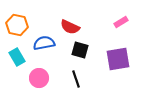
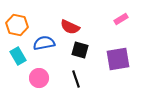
pink rectangle: moved 3 px up
cyan rectangle: moved 1 px right, 1 px up
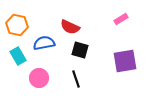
purple square: moved 7 px right, 2 px down
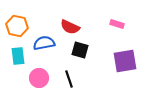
pink rectangle: moved 4 px left, 5 px down; rotated 48 degrees clockwise
orange hexagon: moved 1 px down
cyan rectangle: rotated 24 degrees clockwise
black line: moved 7 px left
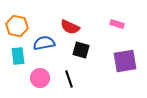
black square: moved 1 px right
pink circle: moved 1 px right
